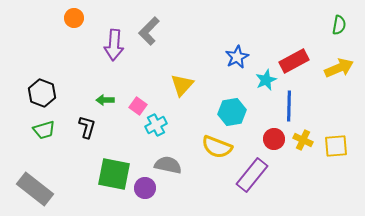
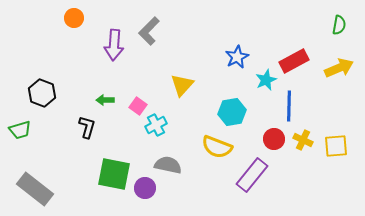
green trapezoid: moved 24 px left
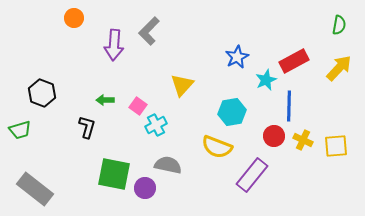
yellow arrow: rotated 24 degrees counterclockwise
red circle: moved 3 px up
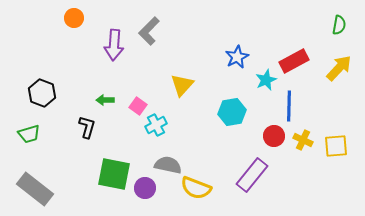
green trapezoid: moved 9 px right, 4 px down
yellow semicircle: moved 21 px left, 41 px down
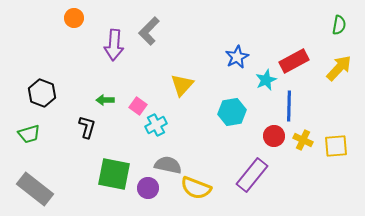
purple circle: moved 3 px right
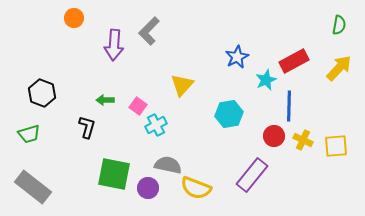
cyan hexagon: moved 3 px left, 2 px down
gray rectangle: moved 2 px left, 2 px up
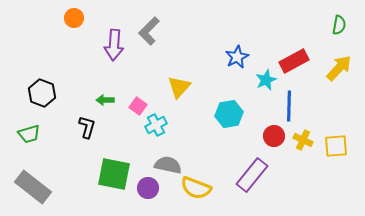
yellow triangle: moved 3 px left, 2 px down
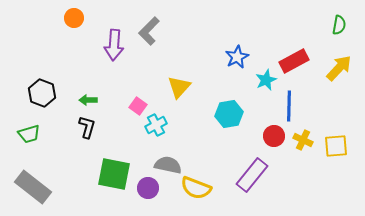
green arrow: moved 17 px left
